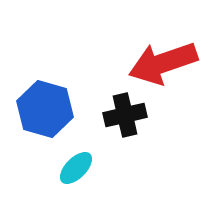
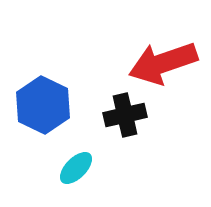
blue hexagon: moved 2 px left, 4 px up; rotated 10 degrees clockwise
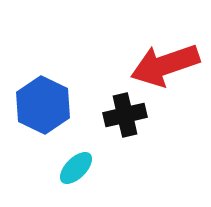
red arrow: moved 2 px right, 2 px down
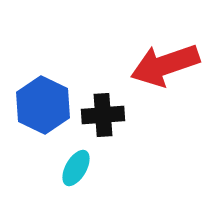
black cross: moved 22 px left; rotated 9 degrees clockwise
cyan ellipse: rotated 15 degrees counterclockwise
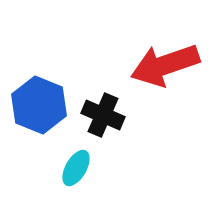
blue hexagon: moved 4 px left; rotated 4 degrees counterclockwise
black cross: rotated 27 degrees clockwise
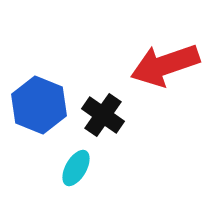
black cross: rotated 12 degrees clockwise
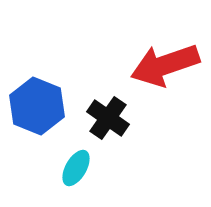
blue hexagon: moved 2 px left, 1 px down
black cross: moved 5 px right, 3 px down
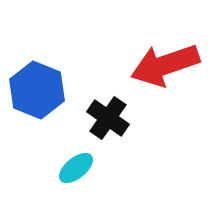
blue hexagon: moved 16 px up
cyan ellipse: rotated 21 degrees clockwise
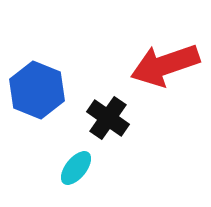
cyan ellipse: rotated 12 degrees counterclockwise
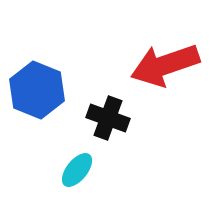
black cross: rotated 15 degrees counterclockwise
cyan ellipse: moved 1 px right, 2 px down
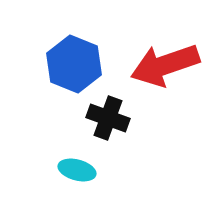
blue hexagon: moved 37 px right, 26 px up
cyan ellipse: rotated 66 degrees clockwise
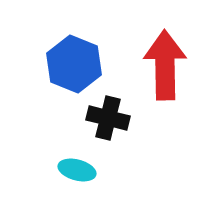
red arrow: rotated 108 degrees clockwise
black cross: rotated 6 degrees counterclockwise
